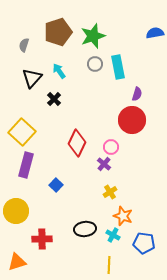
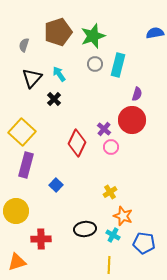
cyan rectangle: moved 2 px up; rotated 25 degrees clockwise
cyan arrow: moved 3 px down
purple cross: moved 35 px up
red cross: moved 1 px left
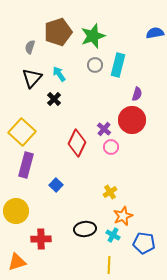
gray semicircle: moved 6 px right, 2 px down
gray circle: moved 1 px down
orange star: rotated 30 degrees clockwise
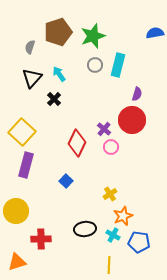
blue square: moved 10 px right, 4 px up
yellow cross: moved 2 px down
blue pentagon: moved 5 px left, 1 px up
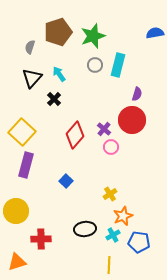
red diamond: moved 2 px left, 8 px up; rotated 16 degrees clockwise
cyan cross: rotated 32 degrees clockwise
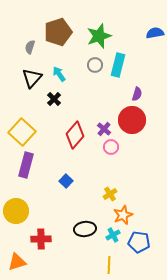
green star: moved 6 px right
orange star: moved 1 px up
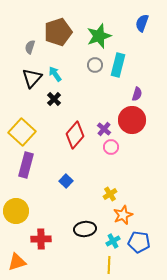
blue semicircle: moved 13 px left, 10 px up; rotated 60 degrees counterclockwise
cyan arrow: moved 4 px left
cyan cross: moved 6 px down
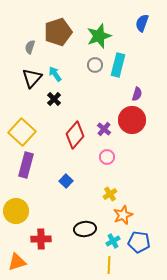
pink circle: moved 4 px left, 10 px down
